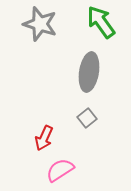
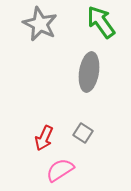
gray star: rotated 8 degrees clockwise
gray square: moved 4 px left, 15 px down; rotated 18 degrees counterclockwise
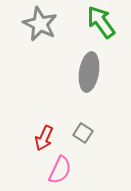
pink semicircle: rotated 148 degrees clockwise
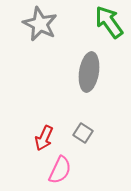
green arrow: moved 8 px right
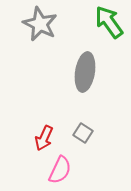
gray ellipse: moved 4 px left
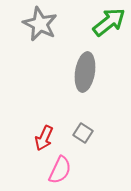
green arrow: rotated 88 degrees clockwise
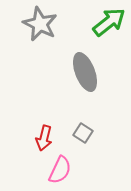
gray ellipse: rotated 30 degrees counterclockwise
red arrow: rotated 10 degrees counterclockwise
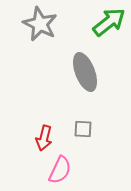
gray square: moved 4 px up; rotated 30 degrees counterclockwise
